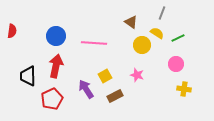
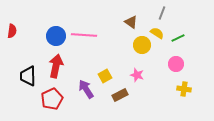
pink line: moved 10 px left, 8 px up
brown rectangle: moved 5 px right, 1 px up
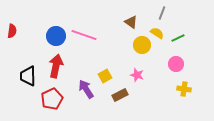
pink line: rotated 15 degrees clockwise
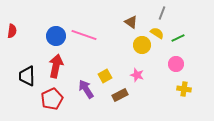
black trapezoid: moved 1 px left
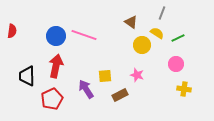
yellow square: rotated 24 degrees clockwise
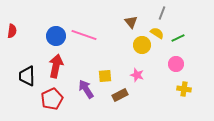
brown triangle: rotated 16 degrees clockwise
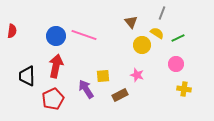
yellow square: moved 2 px left
red pentagon: moved 1 px right
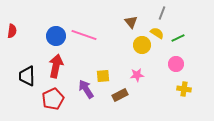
pink star: rotated 24 degrees counterclockwise
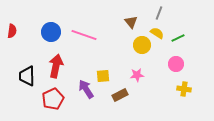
gray line: moved 3 px left
blue circle: moved 5 px left, 4 px up
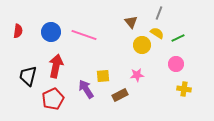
red semicircle: moved 6 px right
black trapezoid: moved 1 px right; rotated 15 degrees clockwise
